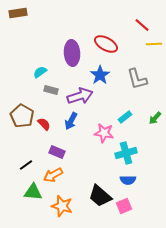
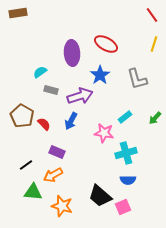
red line: moved 10 px right, 10 px up; rotated 14 degrees clockwise
yellow line: rotated 70 degrees counterclockwise
pink square: moved 1 px left, 1 px down
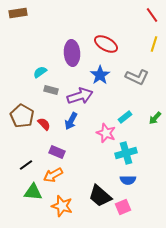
gray L-shape: moved 2 px up; rotated 50 degrees counterclockwise
pink star: moved 2 px right; rotated 12 degrees clockwise
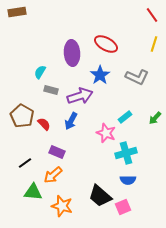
brown rectangle: moved 1 px left, 1 px up
cyan semicircle: rotated 24 degrees counterclockwise
black line: moved 1 px left, 2 px up
orange arrow: rotated 12 degrees counterclockwise
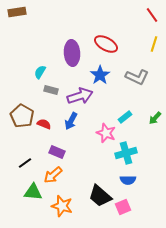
red semicircle: rotated 24 degrees counterclockwise
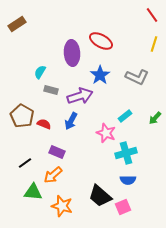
brown rectangle: moved 12 px down; rotated 24 degrees counterclockwise
red ellipse: moved 5 px left, 3 px up
cyan rectangle: moved 1 px up
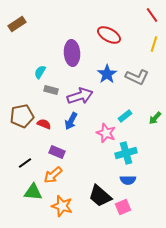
red ellipse: moved 8 px right, 6 px up
blue star: moved 7 px right, 1 px up
brown pentagon: rotated 30 degrees clockwise
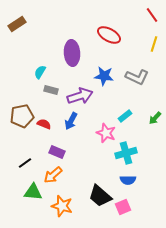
blue star: moved 3 px left, 2 px down; rotated 30 degrees counterclockwise
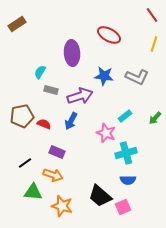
orange arrow: rotated 120 degrees counterclockwise
